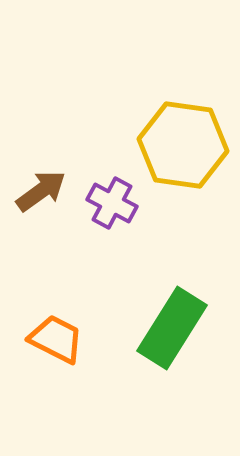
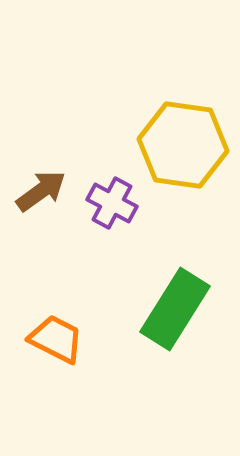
green rectangle: moved 3 px right, 19 px up
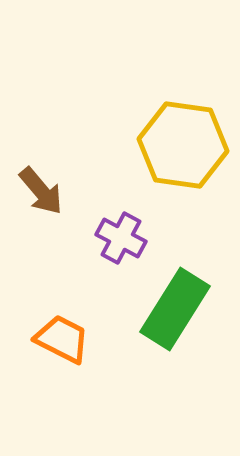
brown arrow: rotated 86 degrees clockwise
purple cross: moved 9 px right, 35 px down
orange trapezoid: moved 6 px right
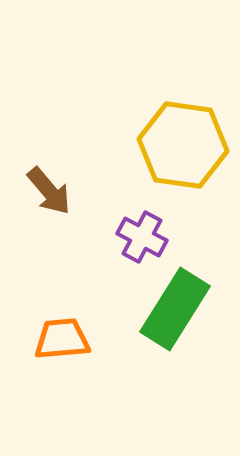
brown arrow: moved 8 px right
purple cross: moved 21 px right, 1 px up
orange trapezoid: rotated 32 degrees counterclockwise
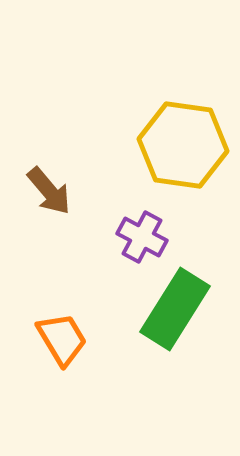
orange trapezoid: rotated 64 degrees clockwise
